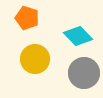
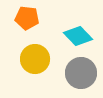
orange pentagon: rotated 10 degrees counterclockwise
gray circle: moved 3 px left
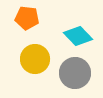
gray circle: moved 6 px left
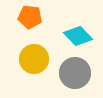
orange pentagon: moved 3 px right, 1 px up
yellow circle: moved 1 px left
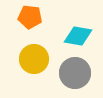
cyan diamond: rotated 36 degrees counterclockwise
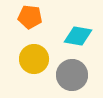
gray circle: moved 3 px left, 2 px down
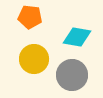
cyan diamond: moved 1 px left, 1 px down
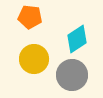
cyan diamond: moved 2 px down; rotated 44 degrees counterclockwise
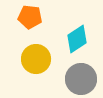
yellow circle: moved 2 px right
gray circle: moved 9 px right, 4 px down
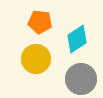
orange pentagon: moved 10 px right, 5 px down
